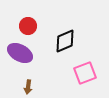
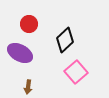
red circle: moved 1 px right, 2 px up
black diamond: moved 1 px up; rotated 20 degrees counterclockwise
pink square: moved 9 px left, 1 px up; rotated 20 degrees counterclockwise
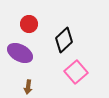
black diamond: moved 1 px left
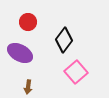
red circle: moved 1 px left, 2 px up
black diamond: rotated 10 degrees counterclockwise
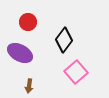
brown arrow: moved 1 px right, 1 px up
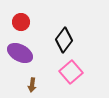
red circle: moved 7 px left
pink square: moved 5 px left
brown arrow: moved 3 px right, 1 px up
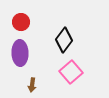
purple ellipse: rotated 60 degrees clockwise
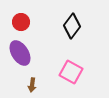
black diamond: moved 8 px right, 14 px up
purple ellipse: rotated 30 degrees counterclockwise
pink square: rotated 20 degrees counterclockwise
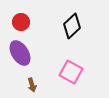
black diamond: rotated 10 degrees clockwise
brown arrow: rotated 24 degrees counterclockwise
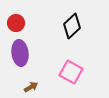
red circle: moved 5 px left, 1 px down
purple ellipse: rotated 25 degrees clockwise
brown arrow: moved 1 px left, 2 px down; rotated 104 degrees counterclockwise
